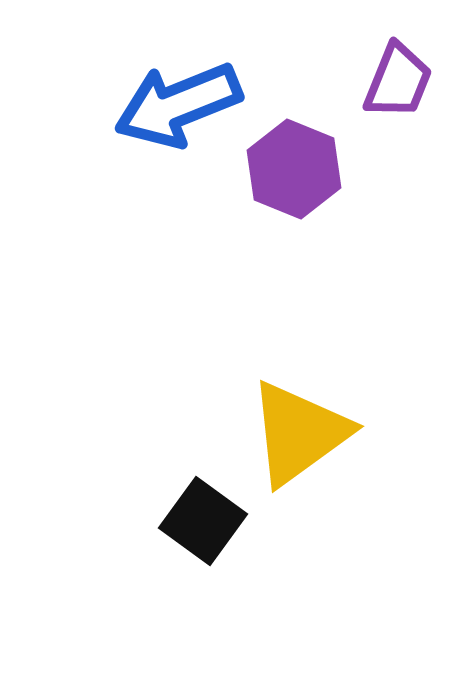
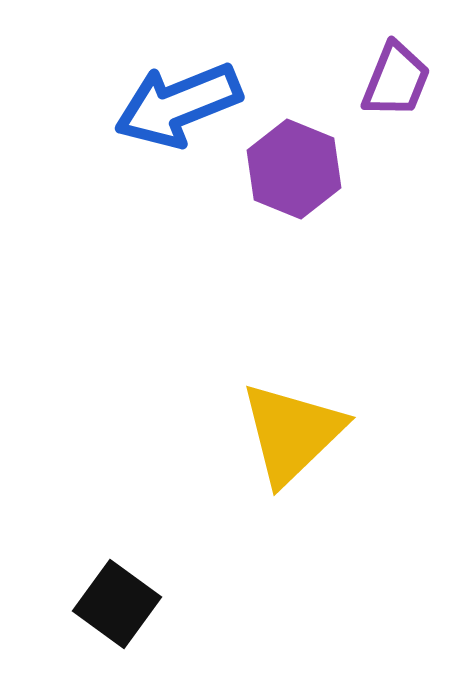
purple trapezoid: moved 2 px left, 1 px up
yellow triangle: moved 7 px left; rotated 8 degrees counterclockwise
black square: moved 86 px left, 83 px down
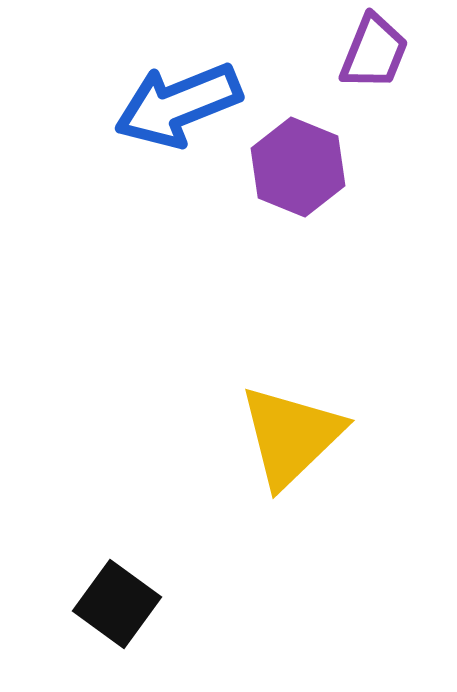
purple trapezoid: moved 22 px left, 28 px up
purple hexagon: moved 4 px right, 2 px up
yellow triangle: moved 1 px left, 3 px down
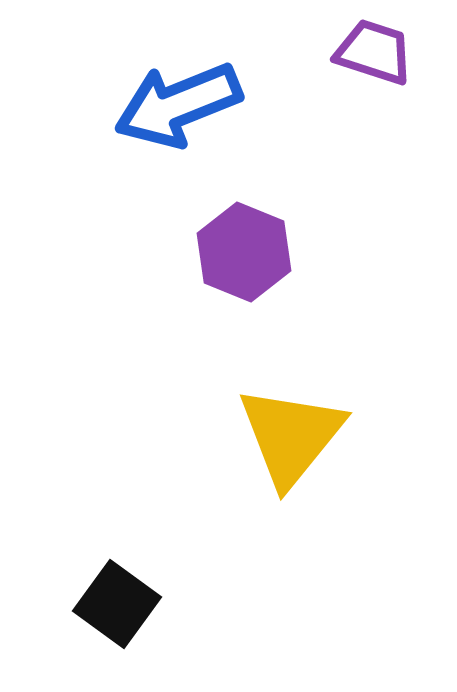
purple trapezoid: rotated 94 degrees counterclockwise
purple hexagon: moved 54 px left, 85 px down
yellow triangle: rotated 7 degrees counterclockwise
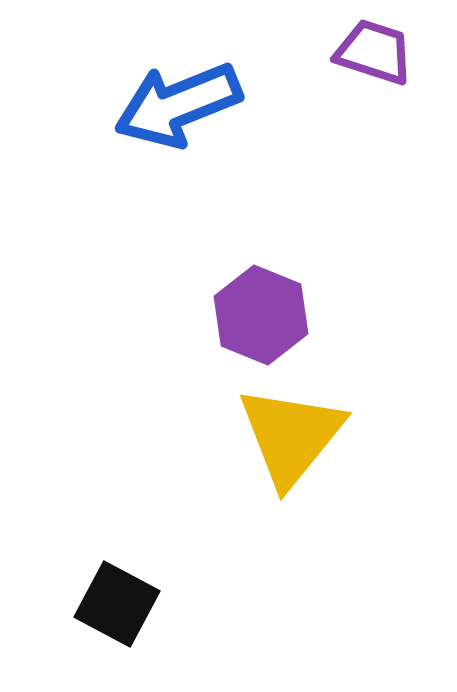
purple hexagon: moved 17 px right, 63 px down
black square: rotated 8 degrees counterclockwise
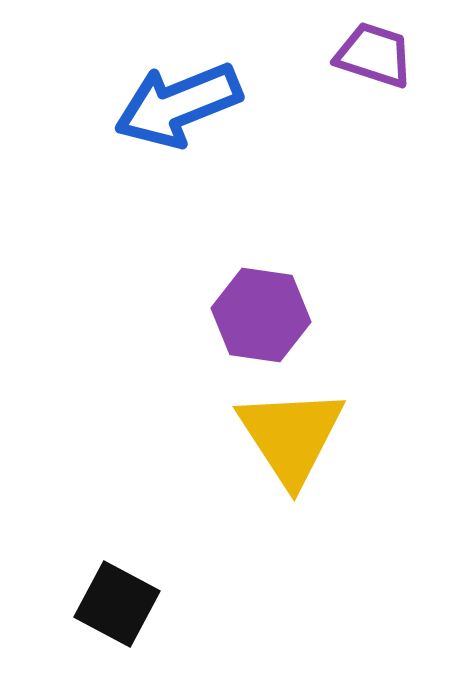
purple trapezoid: moved 3 px down
purple hexagon: rotated 14 degrees counterclockwise
yellow triangle: rotated 12 degrees counterclockwise
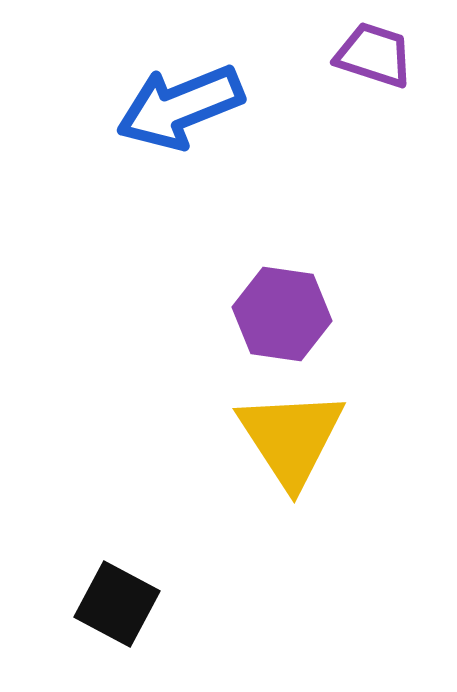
blue arrow: moved 2 px right, 2 px down
purple hexagon: moved 21 px right, 1 px up
yellow triangle: moved 2 px down
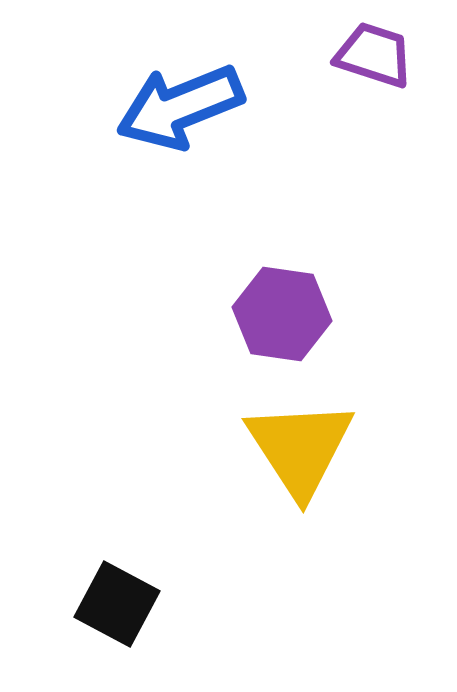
yellow triangle: moved 9 px right, 10 px down
